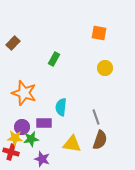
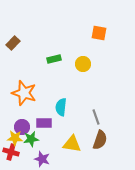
green rectangle: rotated 48 degrees clockwise
yellow circle: moved 22 px left, 4 px up
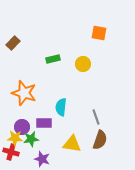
green rectangle: moved 1 px left
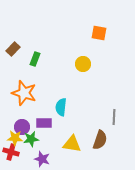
brown rectangle: moved 6 px down
green rectangle: moved 18 px left; rotated 56 degrees counterclockwise
gray line: moved 18 px right; rotated 21 degrees clockwise
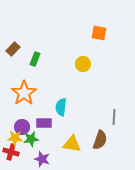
orange star: rotated 20 degrees clockwise
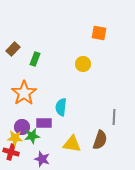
green star: moved 1 px right, 3 px up
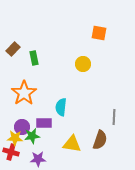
green rectangle: moved 1 px left, 1 px up; rotated 32 degrees counterclockwise
purple star: moved 4 px left; rotated 21 degrees counterclockwise
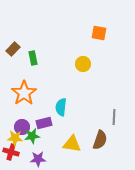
green rectangle: moved 1 px left
purple rectangle: rotated 14 degrees counterclockwise
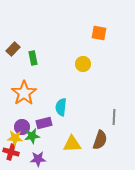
yellow triangle: rotated 12 degrees counterclockwise
